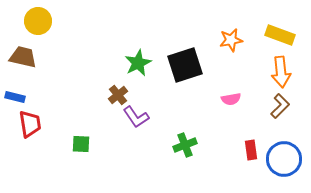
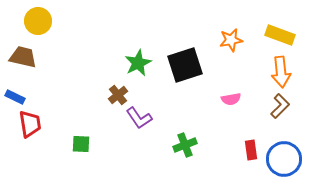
blue rectangle: rotated 12 degrees clockwise
purple L-shape: moved 3 px right, 1 px down
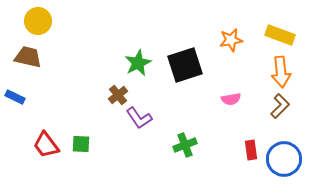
brown trapezoid: moved 5 px right
red trapezoid: moved 16 px right, 21 px down; rotated 152 degrees clockwise
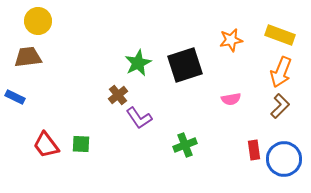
brown trapezoid: rotated 20 degrees counterclockwise
orange arrow: rotated 28 degrees clockwise
red rectangle: moved 3 px right
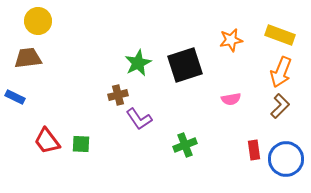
brown trapezoid: moved 1 px down
brown cross: rotated 24 degrees clockwise
purple L-shape: moved 1 px down
red trapezoid: moved 1 px right, 4 px up
blue circle: moved 2 px right
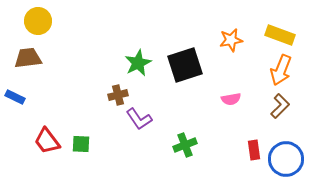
orange arrow: moved 2 px up
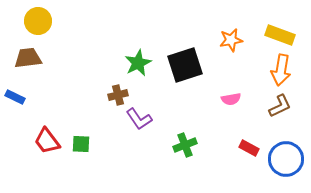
orange arrow: rotated 12 degrees counterclockwise
brown L-shape: rotated 20 degrees clockwise
red rectangle: moved 5 px left, 2 px up; rotated 54 degrees counterclockwise
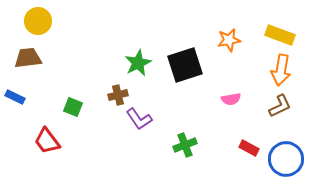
orange star: moved 2 px left
green square: moved 8 px left, 37 px up; rotated 18 degrees clockwise
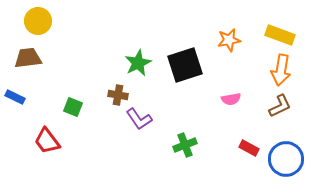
brown cross: rotated 24 degrees clockwise
